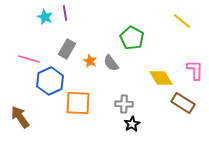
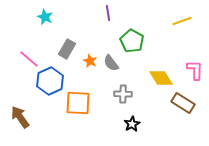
purple line: moved 43 px right
yellow line: rotated 60 degrees counterclockwise
green pentagon: moved 3 px down
pink line: rotated 25 degrees clockwise
gray cross: moved 1 px left, 10 px up
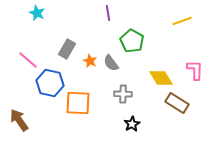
cyan star: moved 8 px left, 4 px up
pink line: moved 1 px left, 1 px down
blue hexagon: moved 2 px down; rotated 24 degrees counterclockwise
brown rectangle: moved 6 px left
brown arrow: moved 1 px left, 3 px down
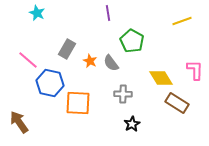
brown arrow: moved 2 px down
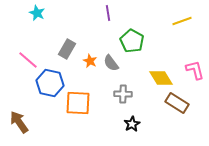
pink L-shape: rotated 15 degrees counterclockwise
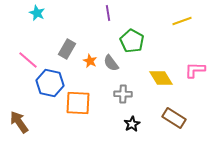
pink L-shape: rotated 75 degrees counterclockwise
brown rectangle: moved 3 px left, 15 px down
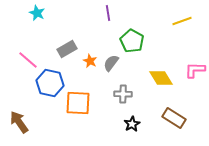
gray rectangle: rotated 30 degrees clockwise
gray semicircle: rotated 72 degrees clockwise
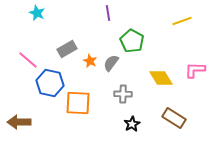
brown arrow: rotated 55 degrees counterclockwise
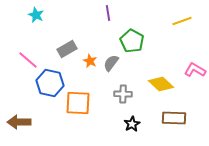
cyan star: moved 1 px left, 2 px down
pink L-shape: rotated 30 degrees clockwise
yellow diamond: moved 6 px down; rotated 15 degrees counterclockwise
brown rectangle: rotated 30 degrees counterclockwise
